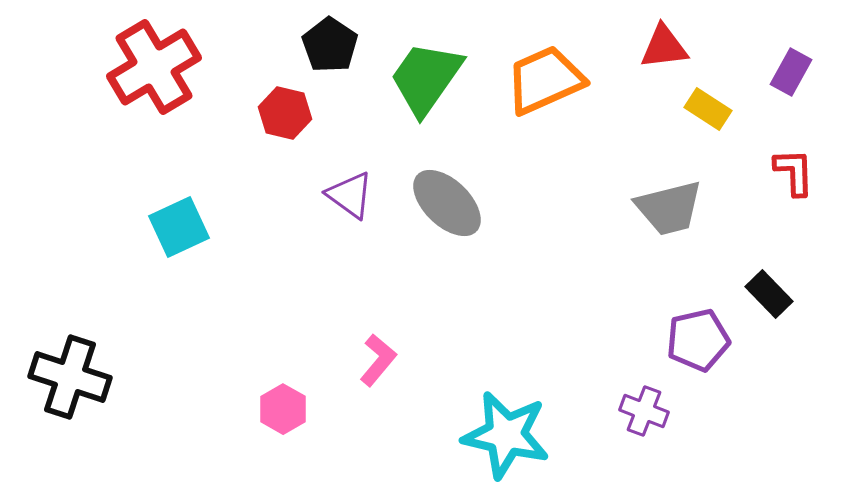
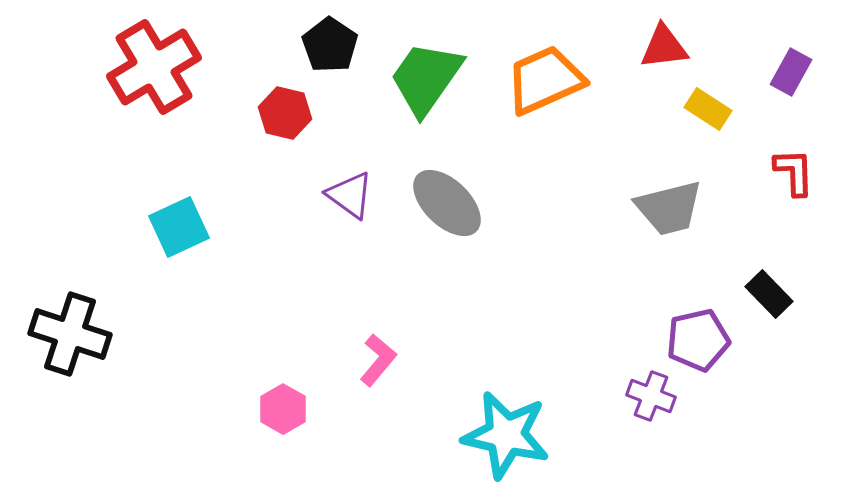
black cross: moved 43 px up
purple cross: moved 7 px right, 15 px up
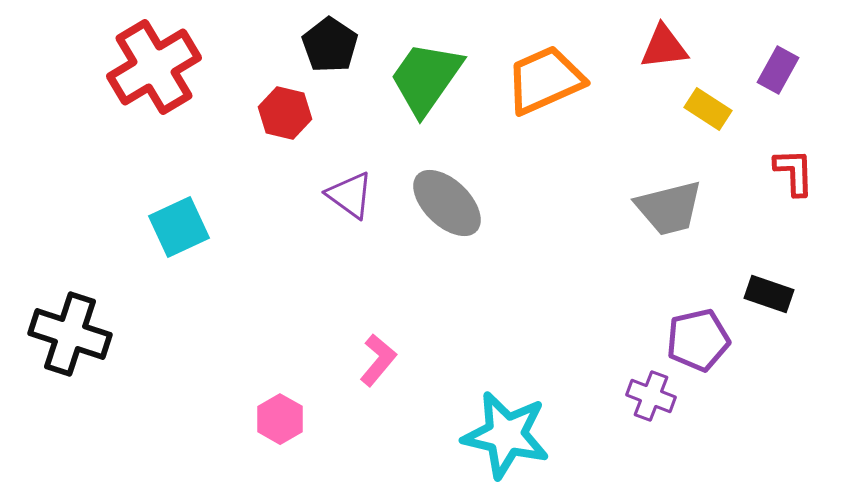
purple rectangle: moved 13 px left, 2 px up
black rectangle: rotated 27 degrees counterclockwise
pink hexagon: moved 3 px left, 10 px down
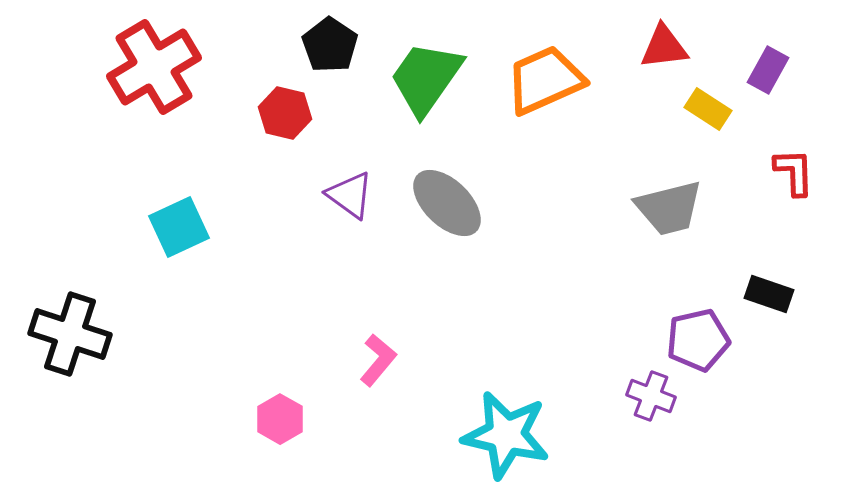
purple rectangle: moved 10 px left
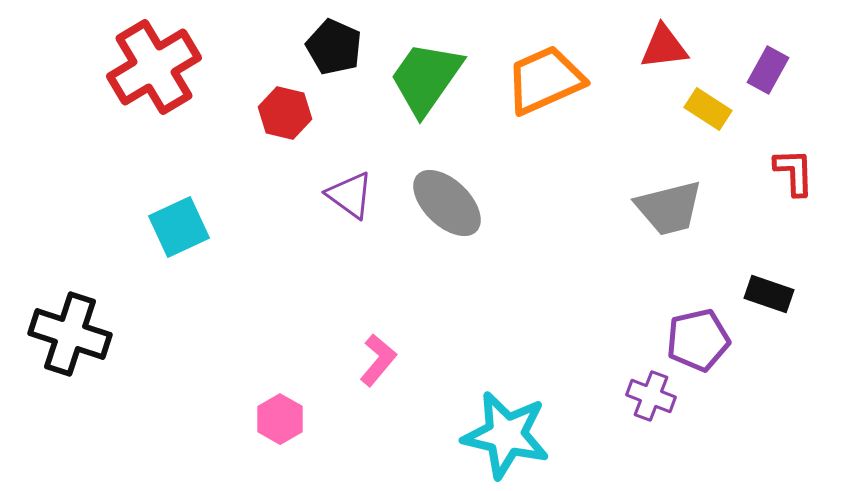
black pentagon: moved 4 px right, 2 px down; rotated 10 degrees counterclockwise
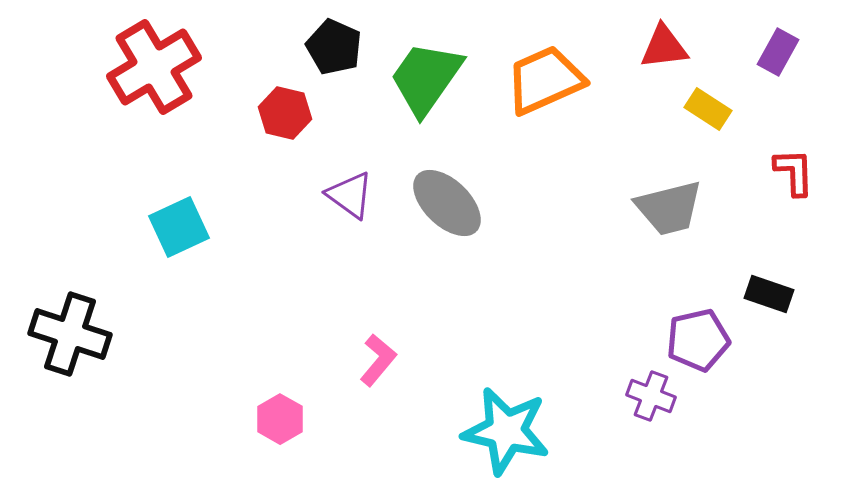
purple rectangle: moved 10 px right, 18 px up
cyan star: moved 4 px up
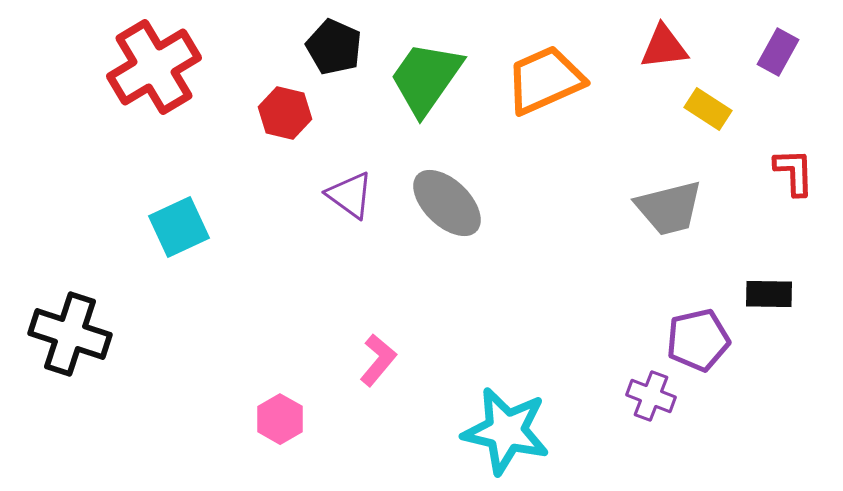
black rectangle: rotated 18 degrees counterclockwise
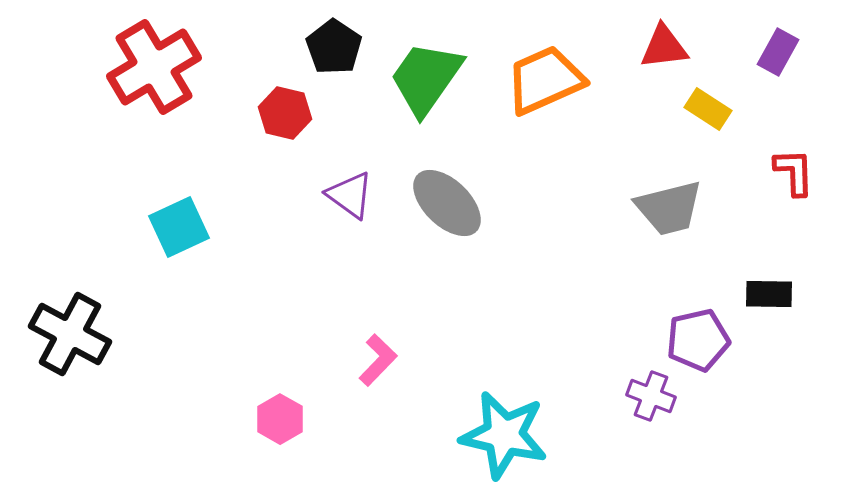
black pentagon: rotated 10 degrees clockwise
black cross: rotated 10 degrees clockwise
pink L-shape: rotated 4 degrees clockwise
cyan star: moved 2 px left, 4 px down
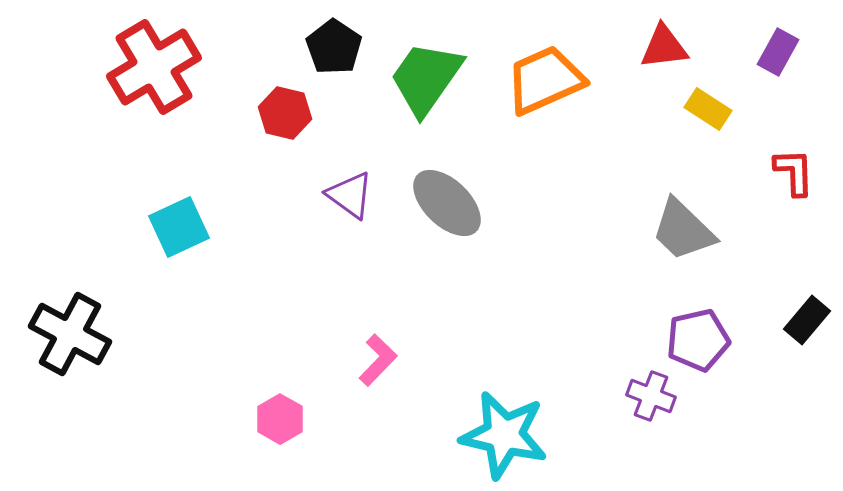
gray trapezoid: moved 14 px right, 22 px down; rotated 58 degrees clockwise
black rectangle: moved 38 px right, 26 px down; rotated 51 degrees counterclockwise
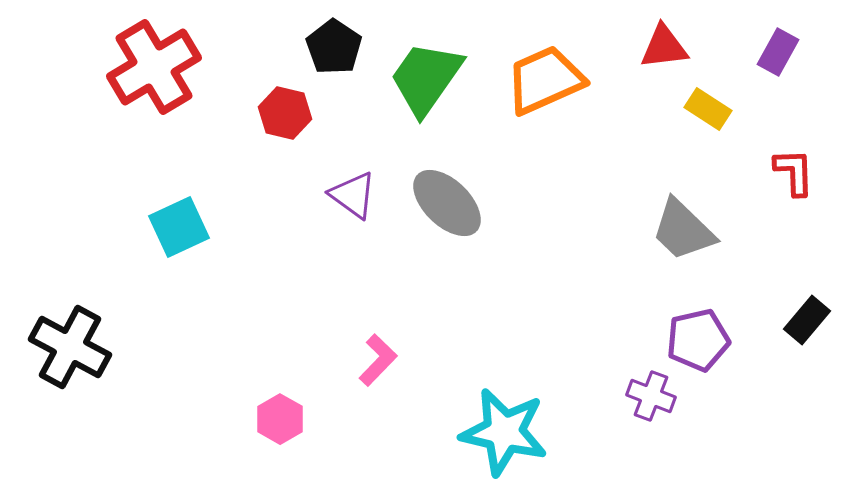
purple triangle: moved 3 px right
black cross: moved 13 px down
cyan star: moved 3 px up
